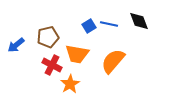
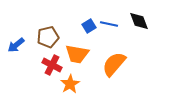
orange semicircle: moved 1 px right, 3 px down
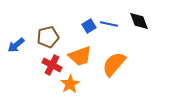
orange trapezoid: moved 3 px right, 2 px down; rotated 30 degrees counterclockwise
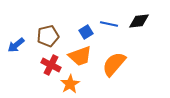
black diamond: rotated 75 degrees counterclockwise
blue square: moved 3 px left, 6 px down
brown pentagon: moved 1 px up
red cross: moved 1 px left
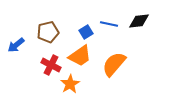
brown pentagon: moved 4 px up
orange trapezoid: rotated 15 degrees counterclockwise
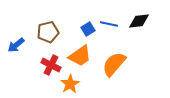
blue square: moved 2 px right, 3 px up
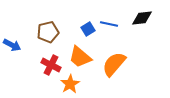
black diamond: moved 3 px right, 3 px up
blue arrow: moved 4 px left; rotated 114 degrees counterclockwise
orange trapezoid: moved 1 px down; rotated 75 degrees clockwise
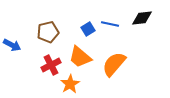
blue line: moved 1 px right
red cross: rotated 36 degrees clockwise
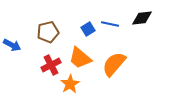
orange trapezoid: moved 1 px down
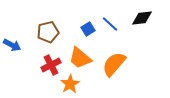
blue line: rotated 30 degrees clockwise
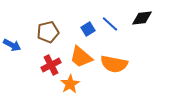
orange trapezoid: moved 1 px right, 1 px up
orange semicircle: rotated 120 degrees counterclockwise
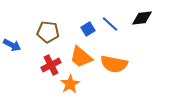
brown pentagon: rotated 20 degrees clockwise
